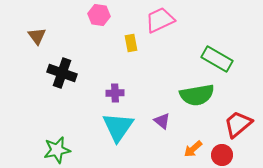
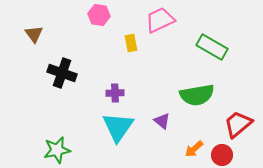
brown triangle: moved 3 px left, 2 px up
green rectangle: moved 5 px left, 12 px up
orange arrow: moved 1 px right
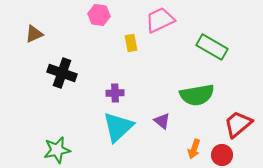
brown triangle: rotated 42 degrees clockwise
cyan triangle: rotated 12 degrees clockwise
orange arrow: rotated 30 degrees counterclockwise
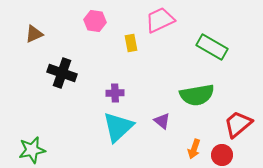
pink hexagon: moved 4 px left, 6 px down
green star: moved 25 px left
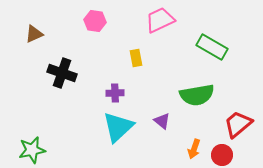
yellow rectangle: moved 5 px right, 15 px down
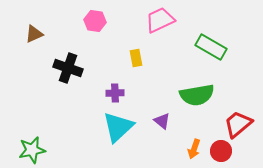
green rectangle: moved 1 px left
black cross: moved 6 px right, 5 px up
red circle: moved 1 px left, 4 px up
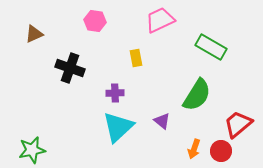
black cross: moved 2 px right
green semicircle: rotated 48 degrees counterclockwise
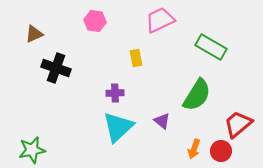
black cross: moved 14 px left
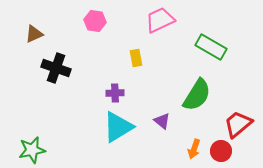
cyan triangle: rotated 12 degrees clockwise
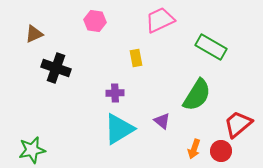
cyan triangle: moved 1 px right, 2 px down
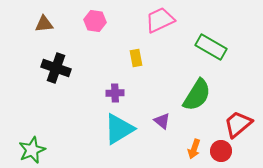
brown triangle: moved 10 px right, 10 px up; rotated 18 degrees clockwise
green star: rotated 12 degrees counterclockwise
